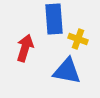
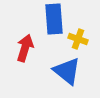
blue triangle: rotated 28 degrees clockwise
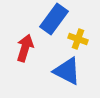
blue rectangle: rotated 40 degrees clockwise
blue triangle: rotated 12 degrees counterclockwise
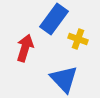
blue triangle: moved 3 px left, 8 px down; rotated 20 degrees clockwise
